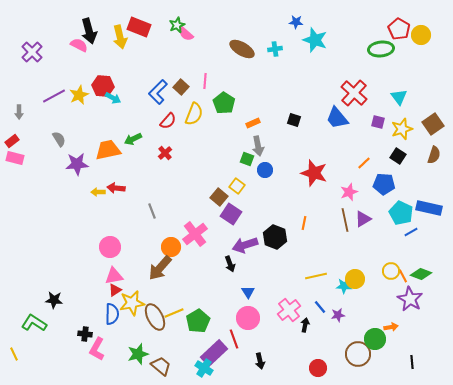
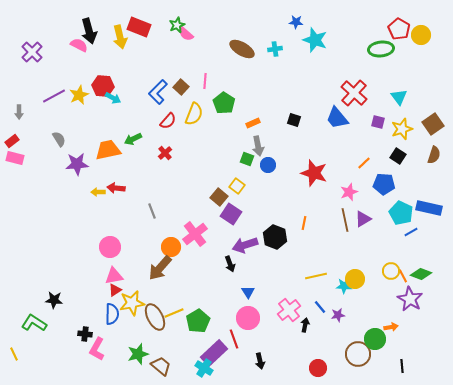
blue circle at (265, 170): moved 3 px right, 5 px up
black line at (412, 362): moved 10 px left, 4 px down
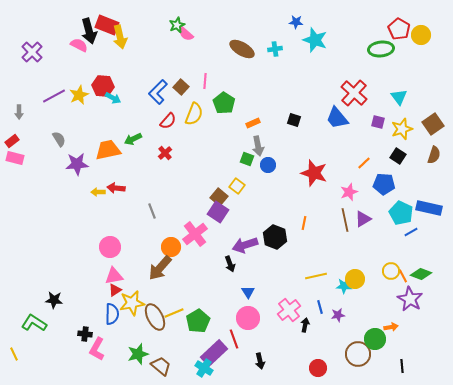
red rectangle at (139, 27): moved 32 px left, 2 px up
purple square at (231, 214): moved 13 px left, 2 px up
blue line at (320, 307): rotated 24 degrees clockwise
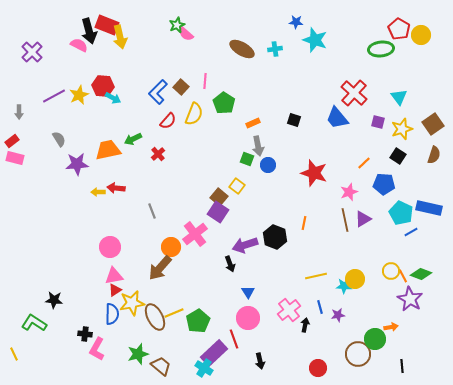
red cross at (165, 153): moved 7 px left, 1 px down
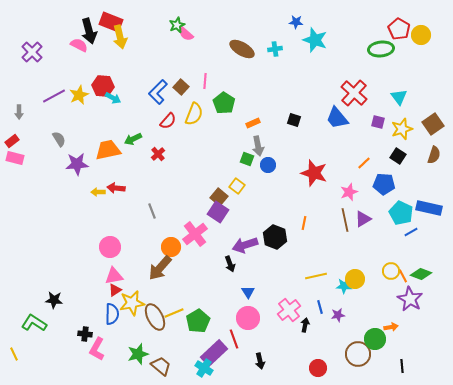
red rectangle at (107, 25): moved 4 px right, 3 px up
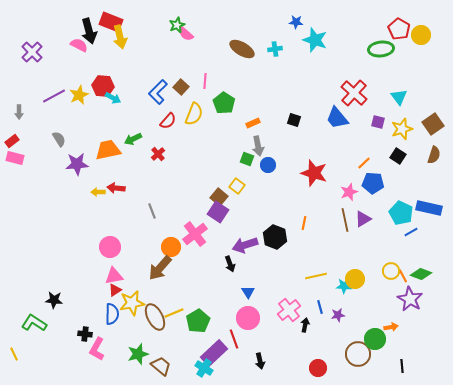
blue pentagon at (384, 184): moved 11 px left, 1 px up
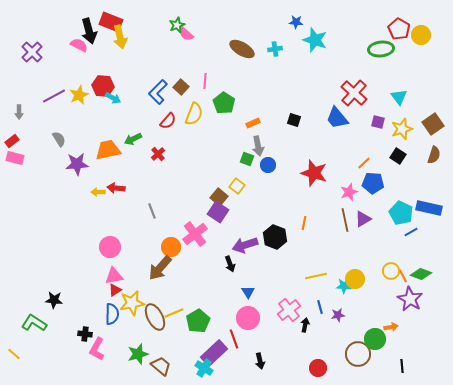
yellow line at (14, 354): rotated 24 degrees counterclockwise
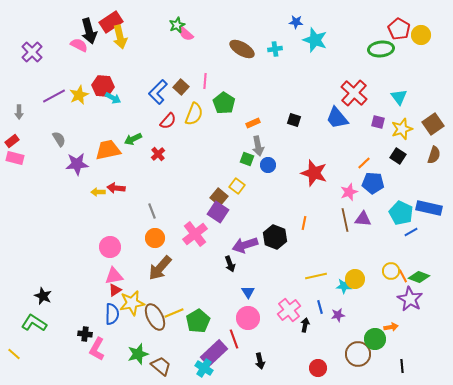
red rectangle at (111, 22): rotated 55 degrees counterclockwise
purple triangle at (363, 219): rotated 36 degrees clockwise
orange circle at (171, 247): moved 16 px left, 9 px up
green diamond at (421, 274): moved 2 px left, 3 px down
black star at (54, 300): moved 11 px left, 4 px up; rotated 18 degrees clockwise
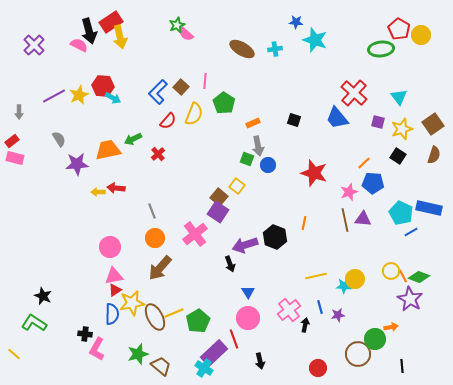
purple cross at (32, 52): moved 2 px right, 7 px up
